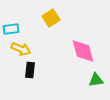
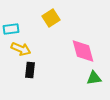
green triangle: moved 2 px left, 2 px up
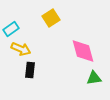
cyan rectangle: rotated 28 degrees counterclockwise
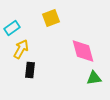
yellow square: rotated 12 degrees clockwise
cyan rectangle: moved 1 px right, 1 px up
yellow arrow: rotated 84 degrees counterclockwise
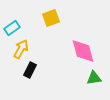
black rectangle: rotated 21 degrees clockwise
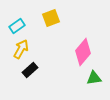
cyan rectangle: moved 5 px right, 2 px up
pink diamond: moved 1 px down; rotated 56 degrees clockwise
black rectangle: rotated 21 degrees clockwise
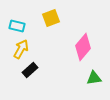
cyan rectangle: rotated 49 degrees clockwise
pink diamond: moved 5 px up
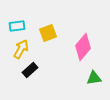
yellow square: moved 3 px left, 15 px down
cyan rectangle: rotated 21 degrees counterclockwise
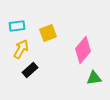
pink diamond: moved 3 px down
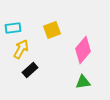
cyan rectangle: moved 4 px left, 2 px down
yellow square: moved 4 px right, 3 px up
green triangle: moved 11 px left, 4 px down
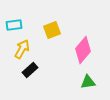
cyan rectangle: moved 1 px right, 3 px up
yellow arrow: moved 1 px right
green triangle: moved 5 px right
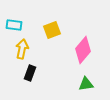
cyan rectangle: rotated 14 degrees clockwise
yellow arrow: rotated 18 degrees counterclockwise
black rectangle: moved 3 px down; rotated 28 degrees counterclockwise
green triangle: moved 2 px left, 2 px down
